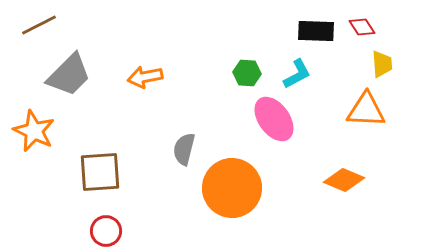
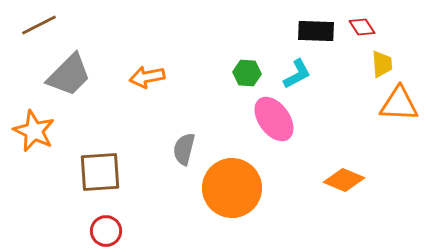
orange arrow: moved 2 px right
orange triangle: moved 33 px right, 6 px up
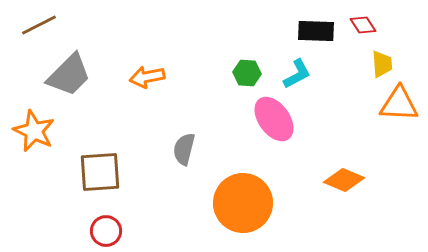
red diamond: moved 1 px right, 2 px up
orange circle: moved 11 px right, 15 px down
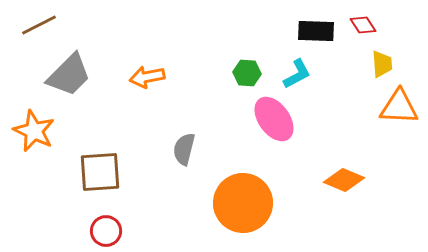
orange triangle: moved 3 px down
